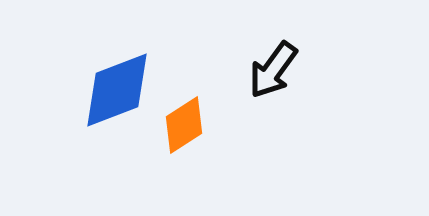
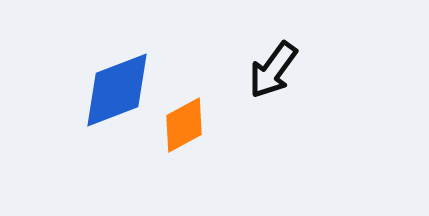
orange diamond: rotated 4 degrees clockwise
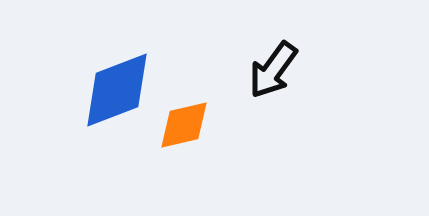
orange diamond: rotated 16 degrees clockwise
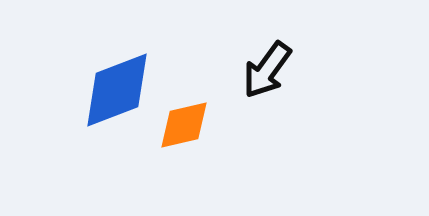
black arrow: moved 6 px left
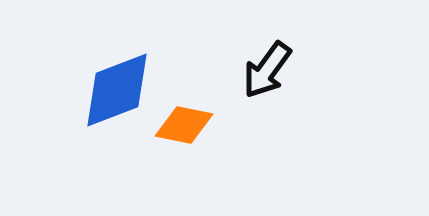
orange diamond: rotated 24 degrees clockwise
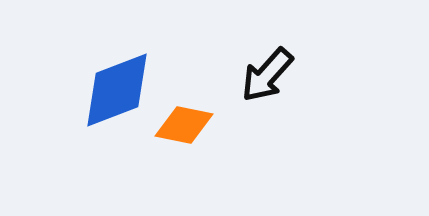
black arrow: moved 5 px down; rotated 6 degrees clockwise
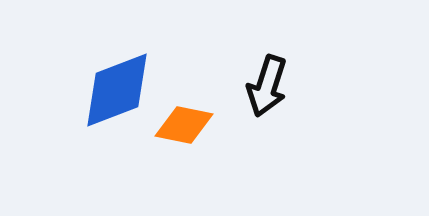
black arrow: moved 11 px down; rotated 24 degrees counterclockwise
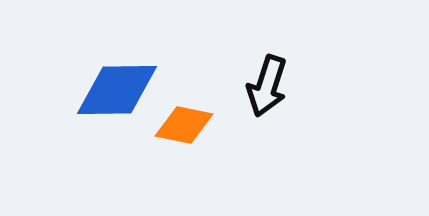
blue diamond: rotated 20 degrees clockwise
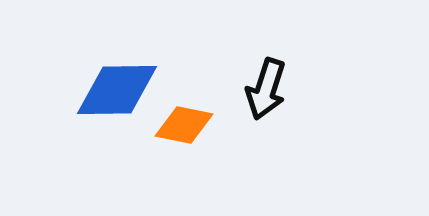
black arrow: moved 1 px left, 3 px down
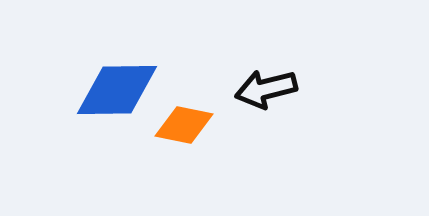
black arrow: rotated 58 degrees clockwise
